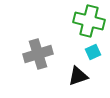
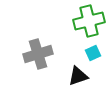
green cross: rotated 28 degrees counterclockwise
cyan square: moved 1 px down
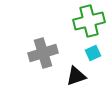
gray cross: moved 5 px right, 1 px up
black triangle: moved 2 px left
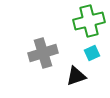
cyan square: moved 1 px left
